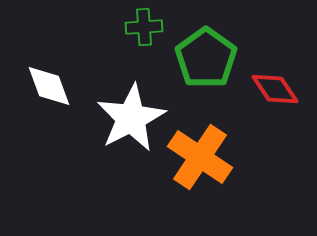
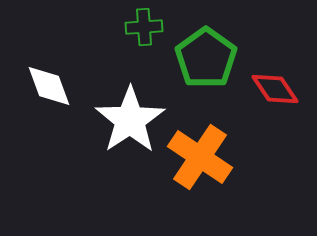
white star: moved 1 px left, 2 px down; rotated 6 degrees counterclockwise
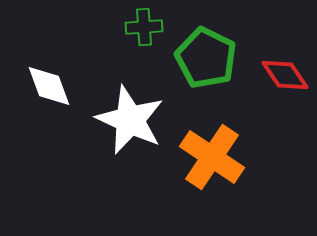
green pentagon: rotated 10 degrees counterclockwise
red diamond: moved 10 px right, 14 px up
white star: rotated 14 degrees counterclockwise
orange cross: moved 12 px right
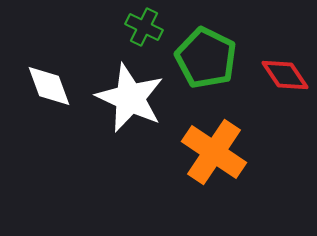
green cross: rotated 30 degrees clockwise
white star: moved 22 px up
orange cross: moved 2 px right, 5 px up
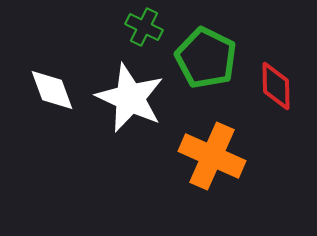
red diamond: moved 9 px left, 11 px down; rotated 33 degrees clockwise
white diamond: moved 3 px right, 4 px down
orange cross: moved 2 px left, 4 px down; rotated 10 degrees counterclockwise
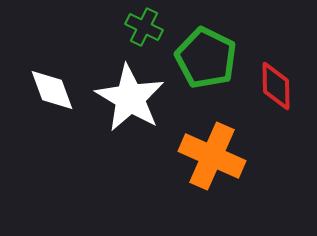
white star: rotated 6 degrees clockwise
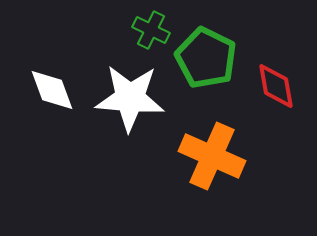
green cross: moved 7 px right, 3 px down
red diamond: rotated 9 degrees counterclockwise
white star: rotated 26 degrees counterclockwise
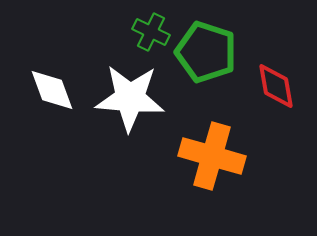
green cross: moved 2 px down
green pentagon: moved 6 px up; rotated 8 degrees counterclockwise
orange cross: rotated 8 degrees counterclockwise
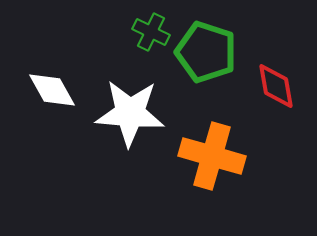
white diamond: rotated 9 degrees counterclockwise
white star: moved 15 px down
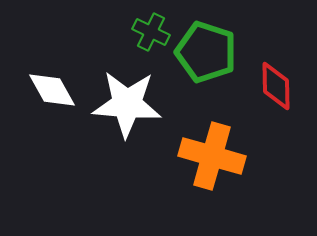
red diamond: rotated 9 degrees clockwise
white star: moved 3 px left, 9 px up
